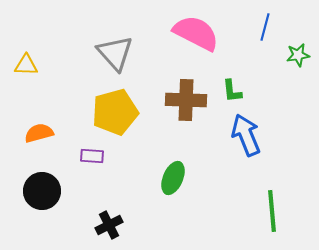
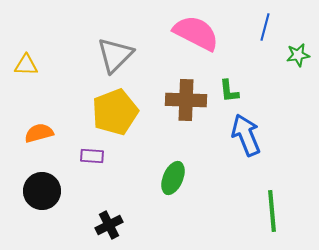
gray triangle: moved 2 px down; rotated 27 degrees clockwise
green L-shape: moved 3 px left
yellow pentagon: rotated 6 degrees counterclockwise
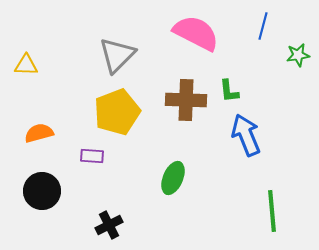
blue line: moved 2 px left, 1 px up
gray triangle: moved 2 px right
yellow pentagon: moved 2 px right
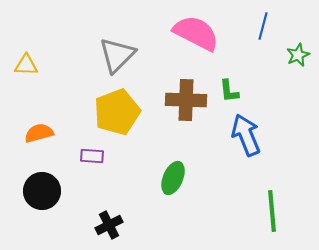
green star: rotated 15 degrees counterclockwise
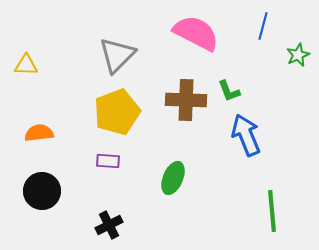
green L-shape: rotated 15 degrees counterclockwise
orange semicircle: rotated 8 degrees clockwise
purple rectangle: moved 16 px right, 5 px down
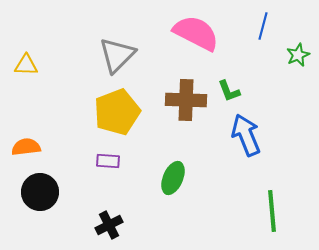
orange semicircle: moved 13 px left, 14 px down
black circle: moved 2 px left, 1 px down
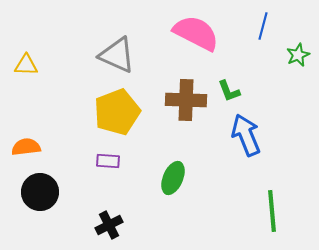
gray triangle: rotated 51 degrees counterclockwise
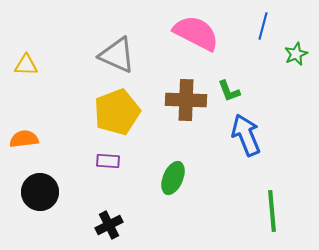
green star: moved 2 px left, 1 px up
orange semicircle: moved 2 px left, 8 px up
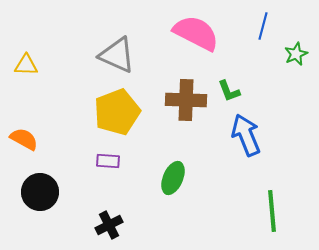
orange semicircle: rotated 36 degrees clockwise
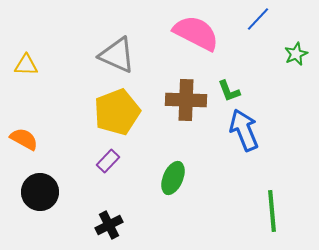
blue line: moved 5 px left, 7 px up; rotated 28 degrees clockwise
blue arrow: moved 2 px left, 5 px up
purple rectangle: rotated 50 degrees counterclockwise
